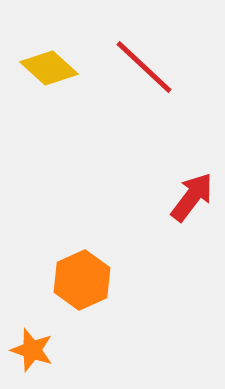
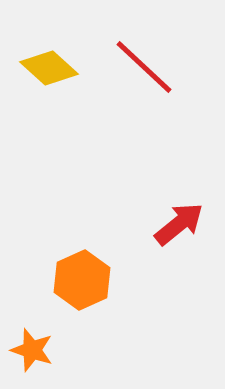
red arrow: moved 13 px left, 27 px down; rotated 14 degrees clockwise
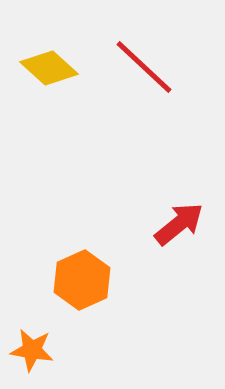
orange star: rotated 9 degrees counterclockwise
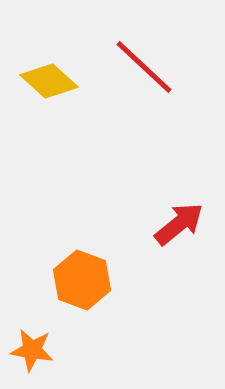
yellow diamond: moved 13 px down
orange hexagon: rotated 16 degrees counterclockwise
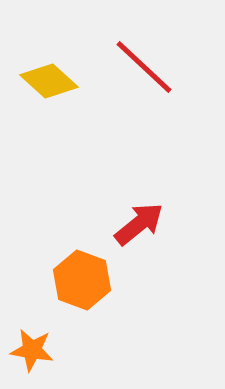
red arrow: moved 40 px left
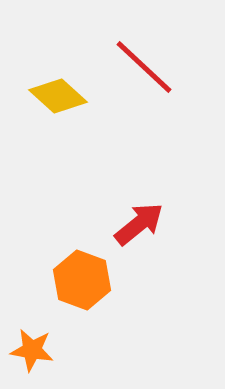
yellow diamond: moved 9 px right, 15 px down
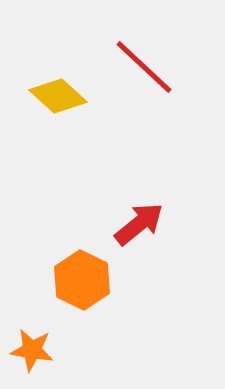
orange hexagon: rotated 6 degrees clockwise
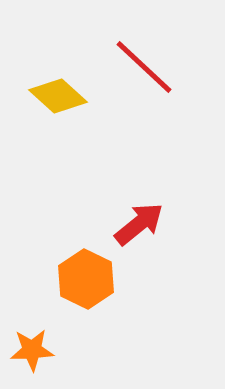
orange hexagon: moved 4 px right, 1 px up
orange star: rotated 12 degrees counterclockwise
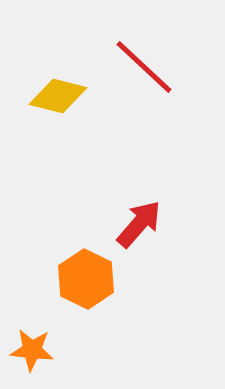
yellow diamond: rotated 28 degrees counterclockwise
red arrow: rotated 10 degrees counterclockwise
orange star: rotated 9 degrees clockwise
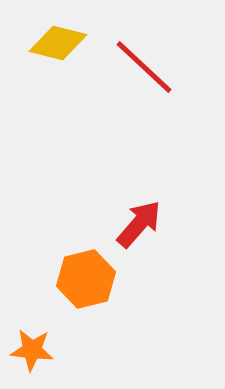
yellow diamond: moved 53 px up
orange hexagon: rotated 20 degrees clockwise
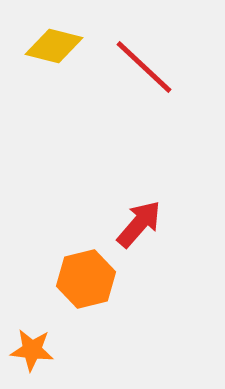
yellow diamond: moved 4 px left, 3 px down
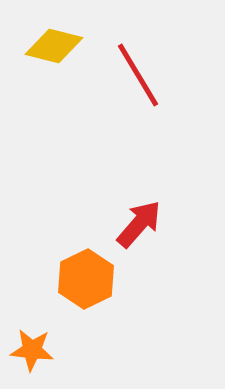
red line: moved 6 px left, 8 px down; rotated 16 degrees clockwise
orange hexagon: rotated 12 degrees counterclockwise
